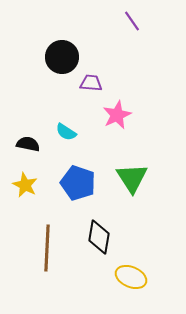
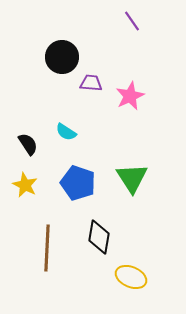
pink star: moved 13 px right, 19 px up
black semicircle: rotated 45 degrees clockwise
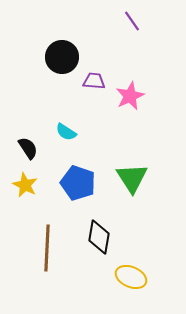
purple trapezoid: moved 3 px right, 2 px up
black semicircle: moved 4 px down
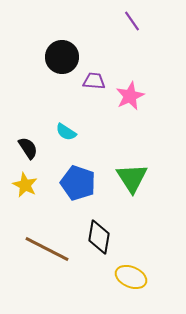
brown line: moved 1 px down; rotated 66 degrees counterclockwise
